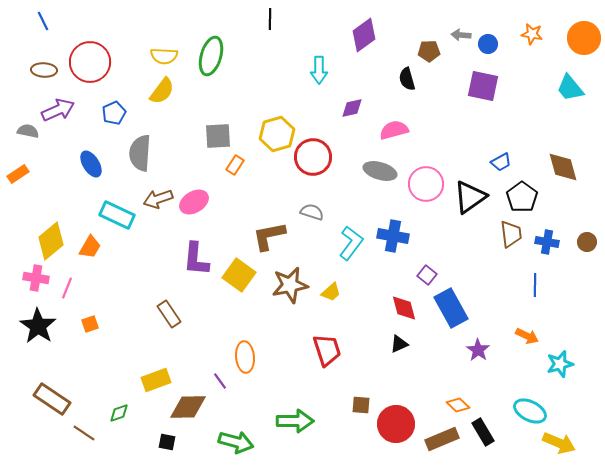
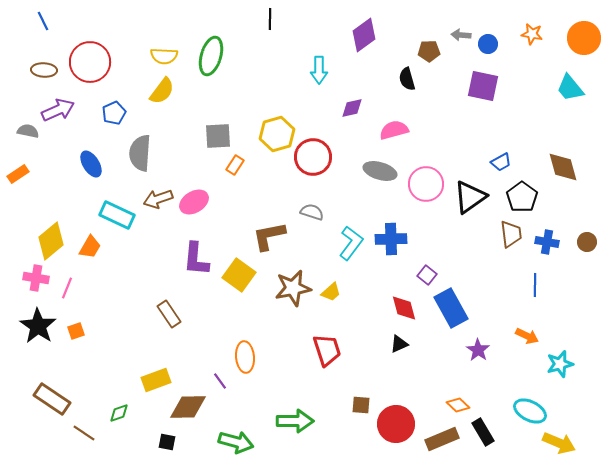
blue cross at (393, 236): moved 2 px left, 3 px down; rotated 12 degrees counterclockwise
brown star at (290, 285): moved 3 px right, 3 px down
orange square at (90, 324): moved 14 px left, 7 px down
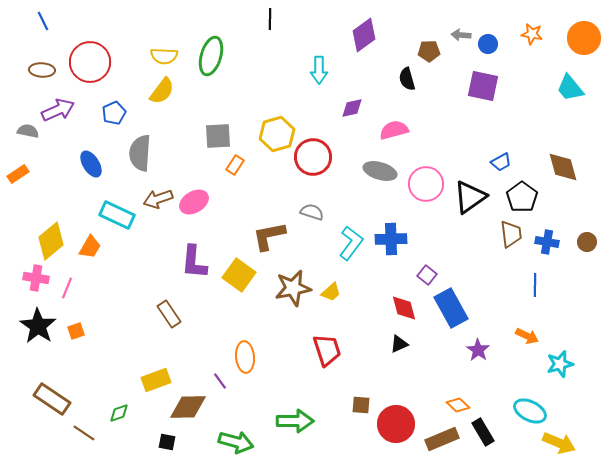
brown ellipse at (44, 70): moved 2 px left
purple L-shape at (196, 259): moved 2 px left, 3 px down
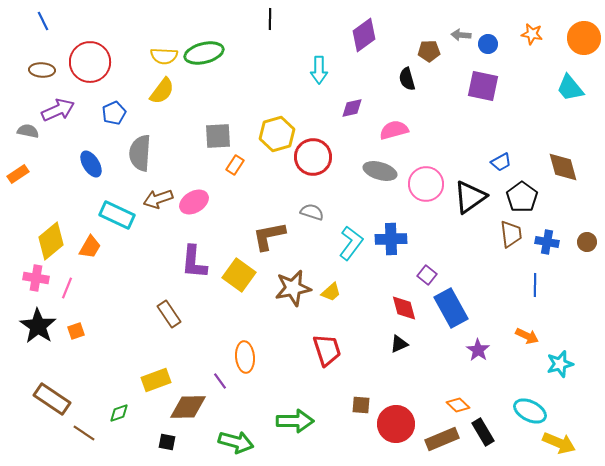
green ellipse at (211, 56): moved 7 px left, 3 px up; rotated 60 degrees clockwise
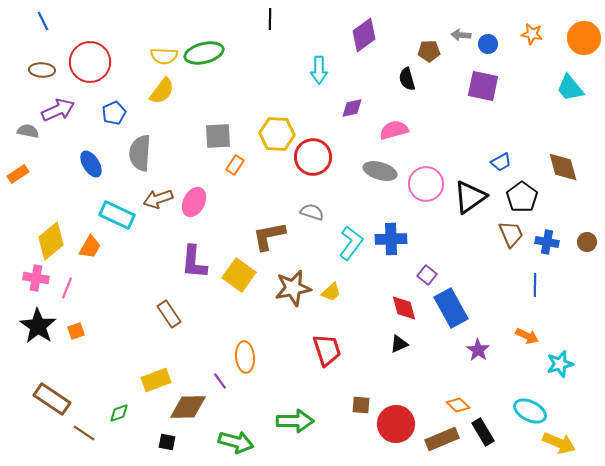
yellow hexagon at (277, 134): rotated 20 degrees clockwise
pink ellipse at (194, 202): rotated 32 degrees counterclockwise
brown trapezoid at (511, 234): rotated 16 degrees counterclockwise
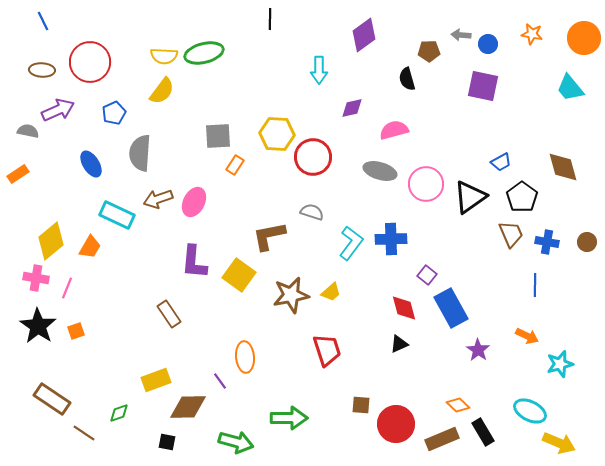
brown star at (293, 288): moved 2 px left, 7 px down
green arrow at (295, 421): moved 6 px left, 3 px up
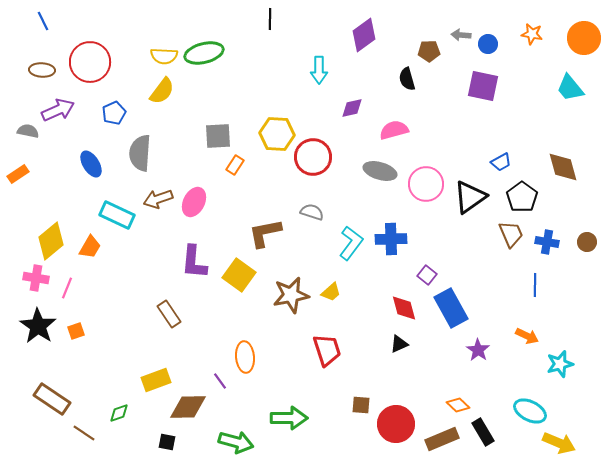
brown L-shape at (269, 236): moved 4 px left, 3 px up
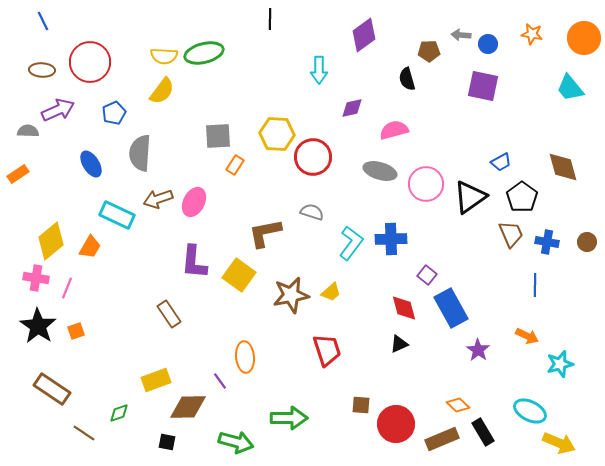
gray semicircle at (28, 131): rotated 10 degrees counterclockwise
brown rectangle at (52, 399): moved 10 px up
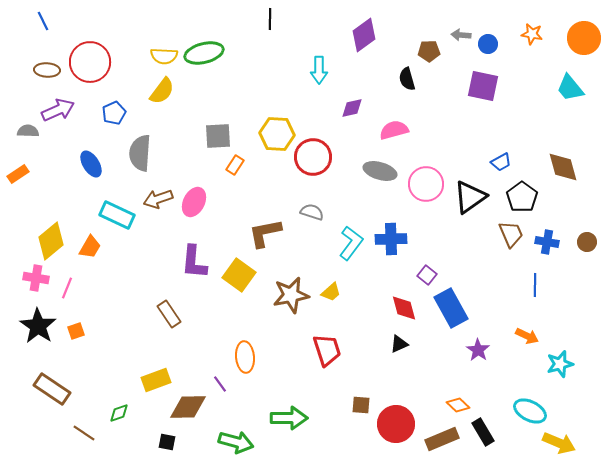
brown ellipse at (42, 70): moved 5 px right
purple line at (220, 381): moved 3 px down
